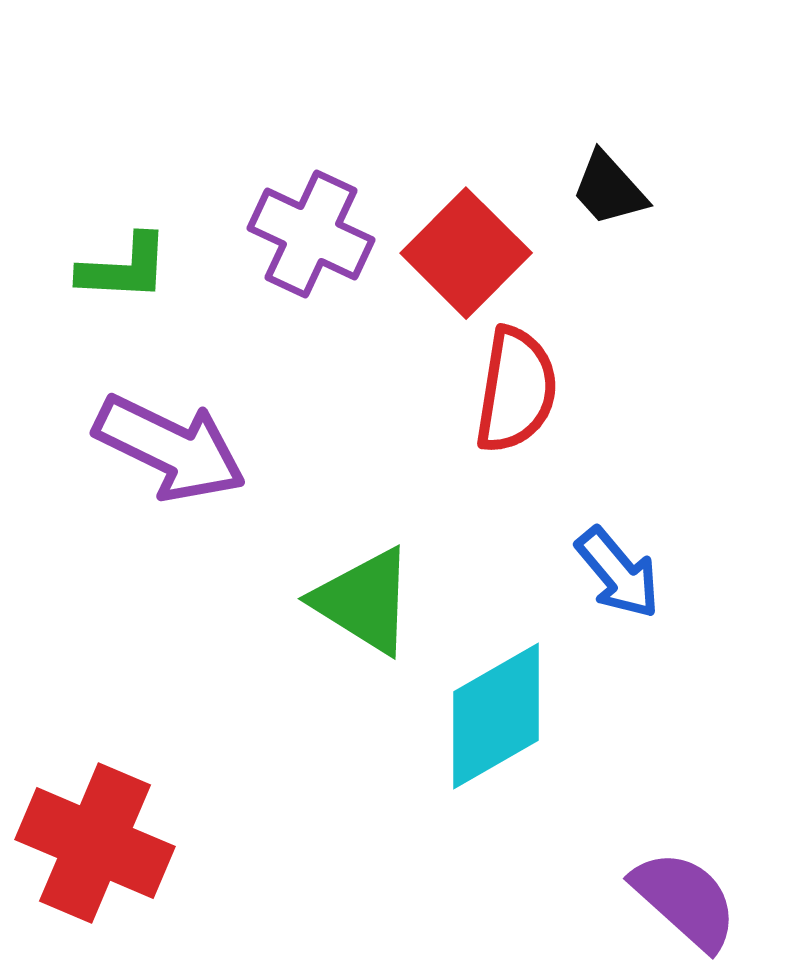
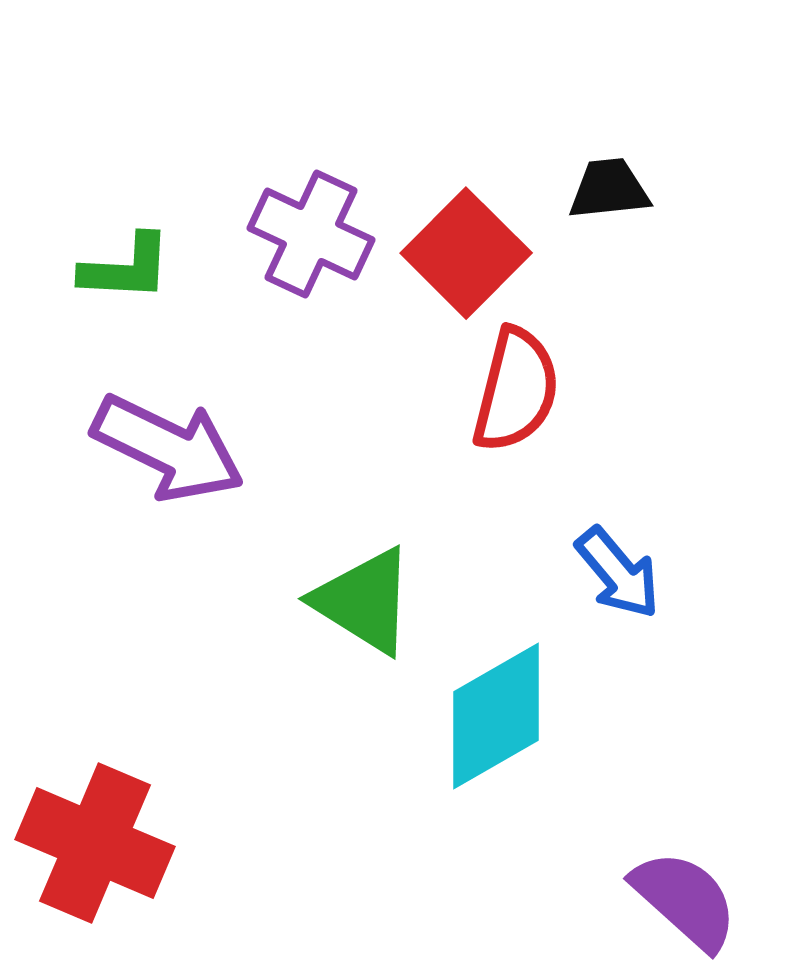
black trapezoid: rotated 126 degrees clockwise
green L-shape: moved 2 px right
red semicircle: rotated 5 degrees clockwise
purple arrow: moved 2 px left
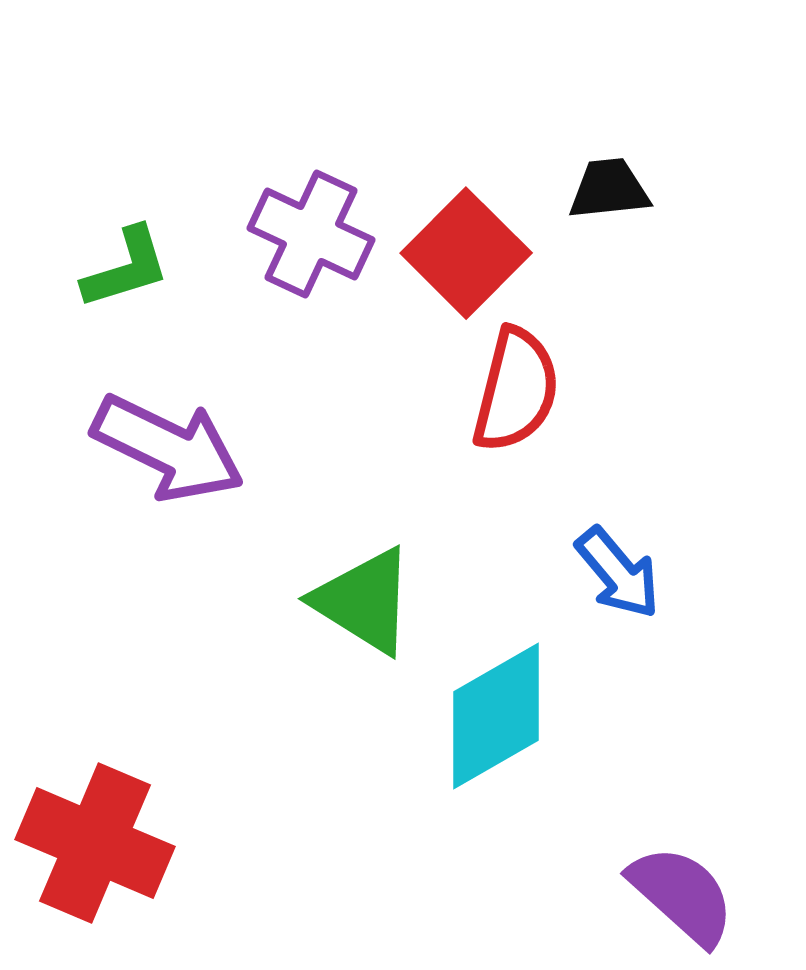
green L-shape: rotated 20 degrees counterclockwise
purple semicircle: moved 3 px left, 5 px up
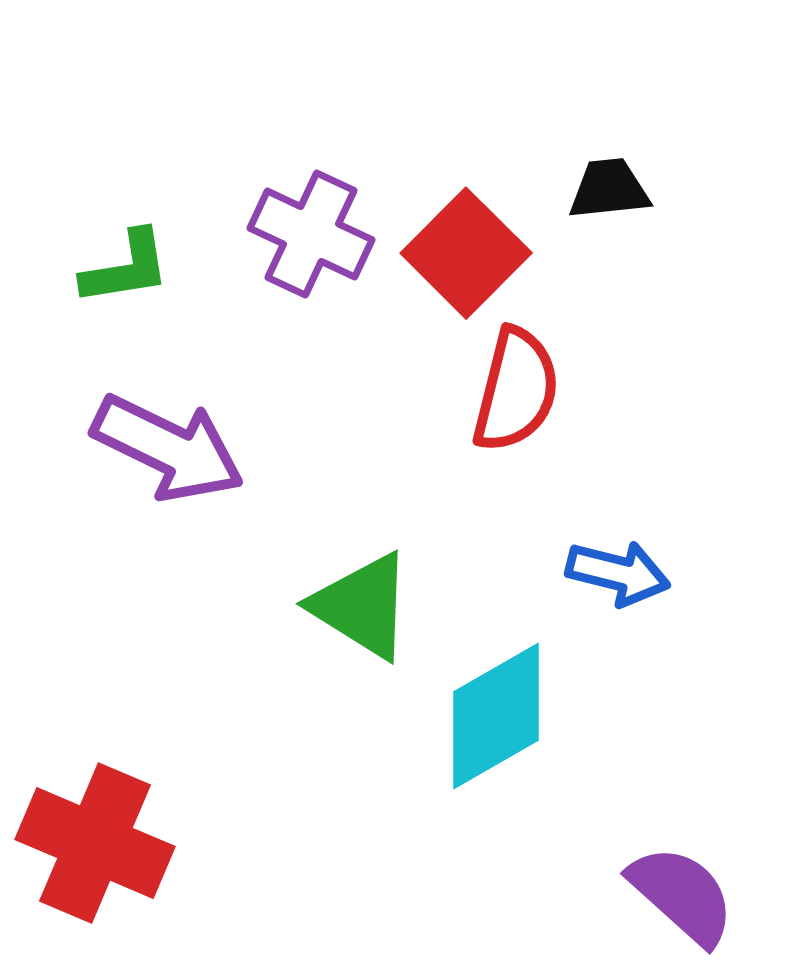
green L-shape: rotated 8 degrees clockwise
blue arrow: rotated 36 degrees counterclockwise
green triangle: moved 2 px left, 5 px down
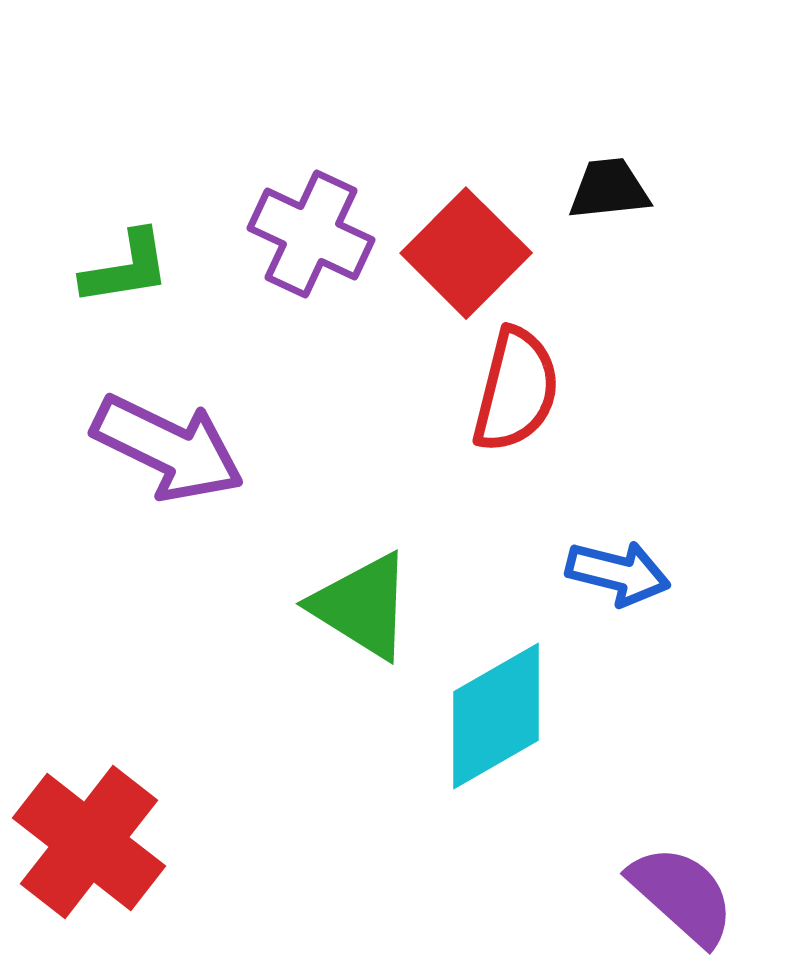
red cross: moved 6 px left, 1 px up; rotated 15 degrees clockwise
